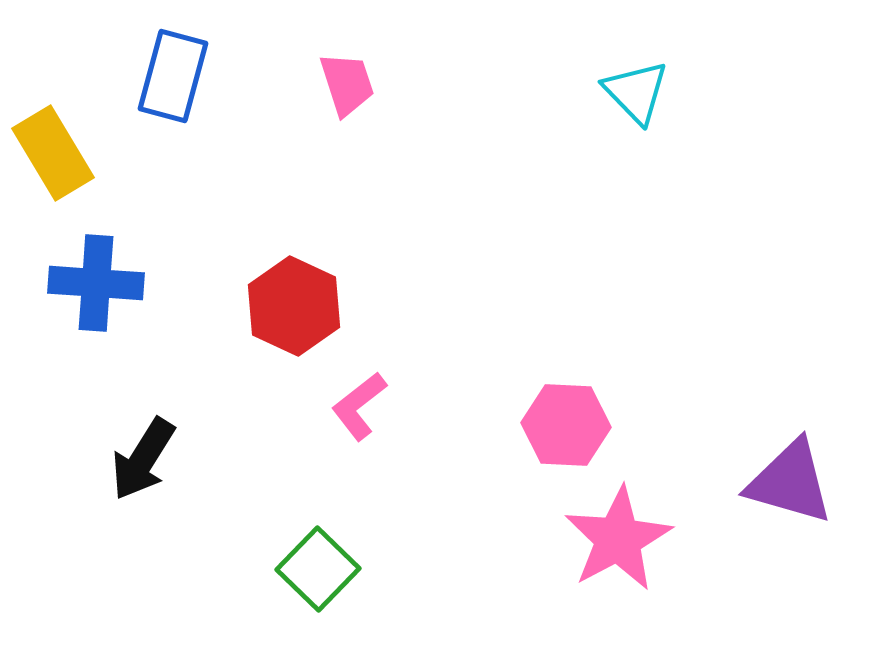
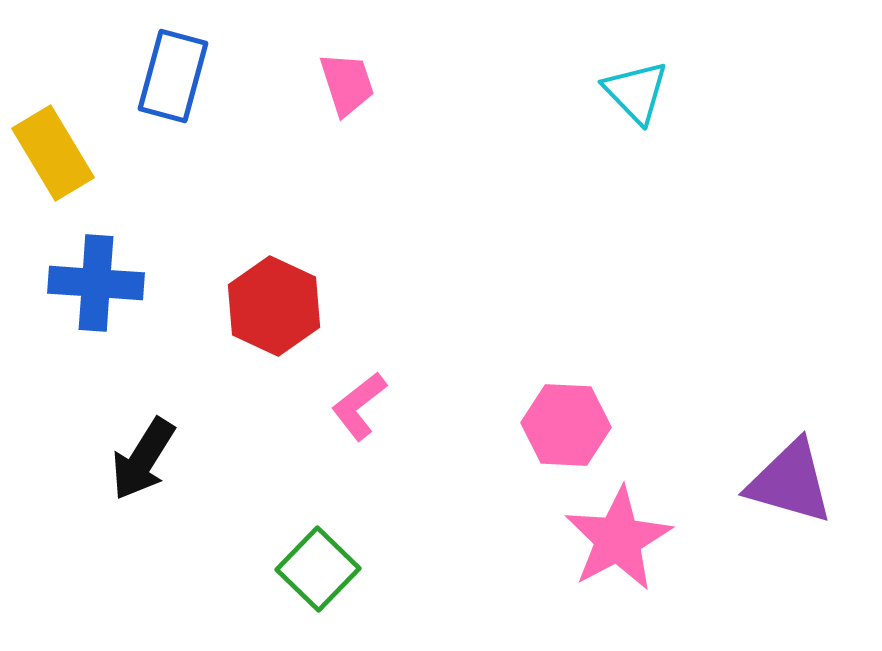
red hexagon: moved 20 px left
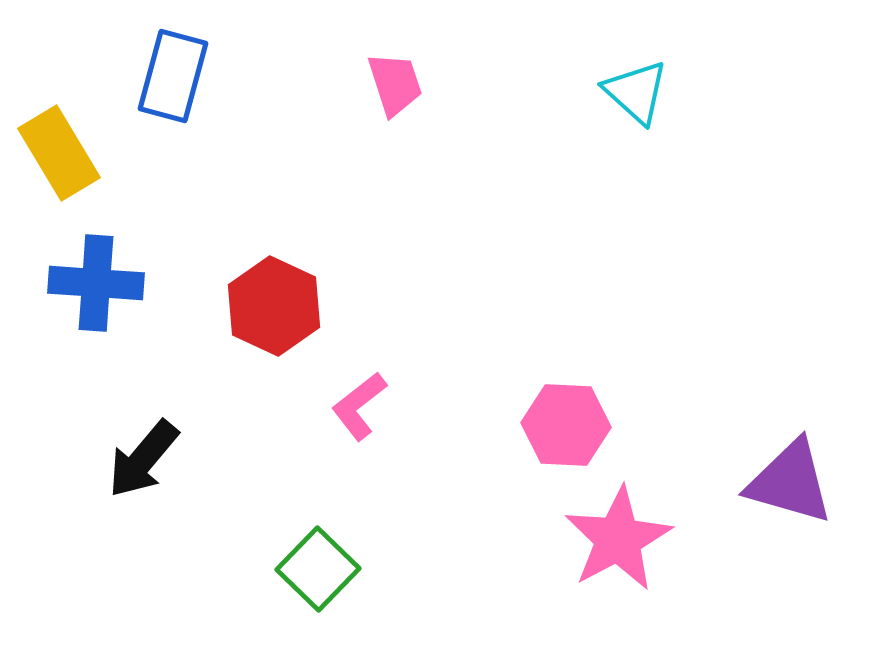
pink trapezoid: moved 48 px right
cyan triangle: rotated 4 degrees counterclockwise
yellow rectangle: moved 6 px right
black arrow: rotated 8 degrees clockwise
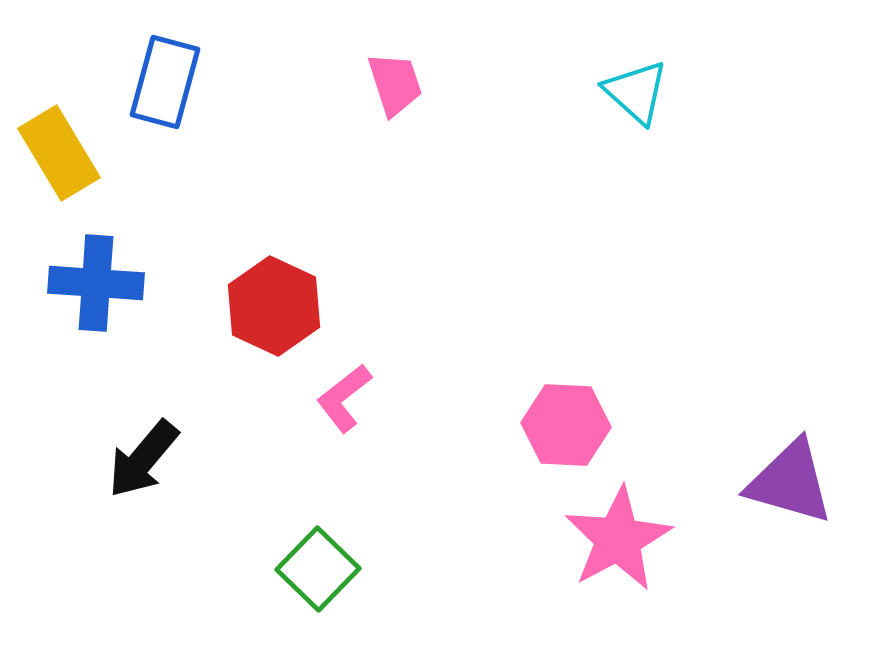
blue rectangle: moved 8 px left, 6 px down
pink L-shape: moved 15 px left, 8 px up
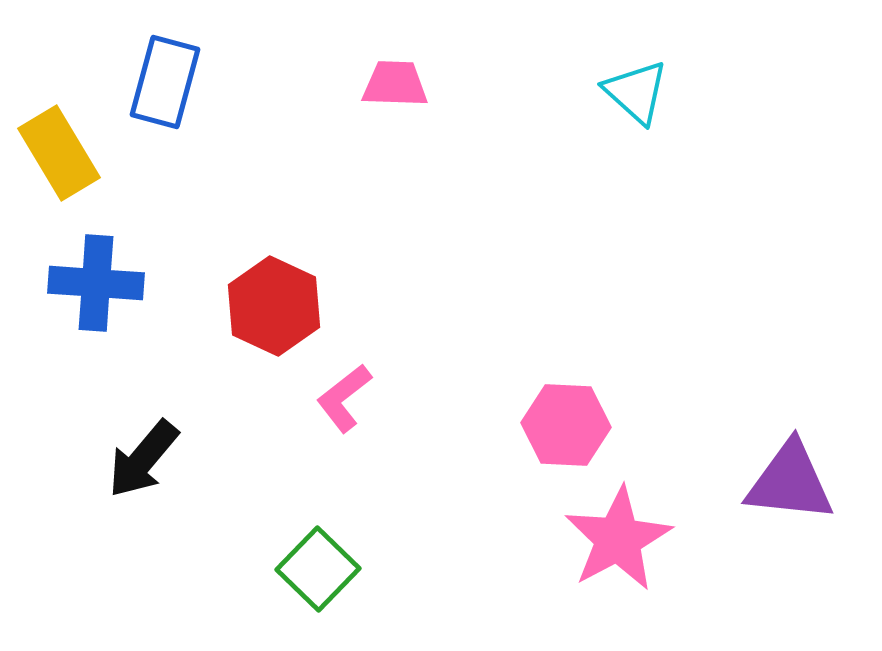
pink trapezoid: rotated 70 degrees counterclockwise
purple triangle: rotated 10 degrees counterclockwise
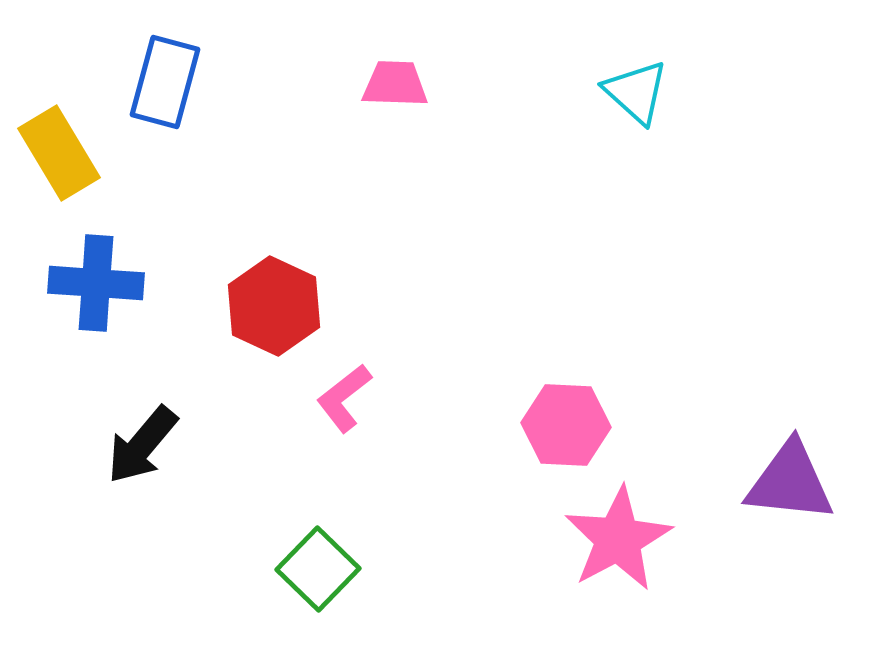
black arrow: moved 1 px left, 14 px up
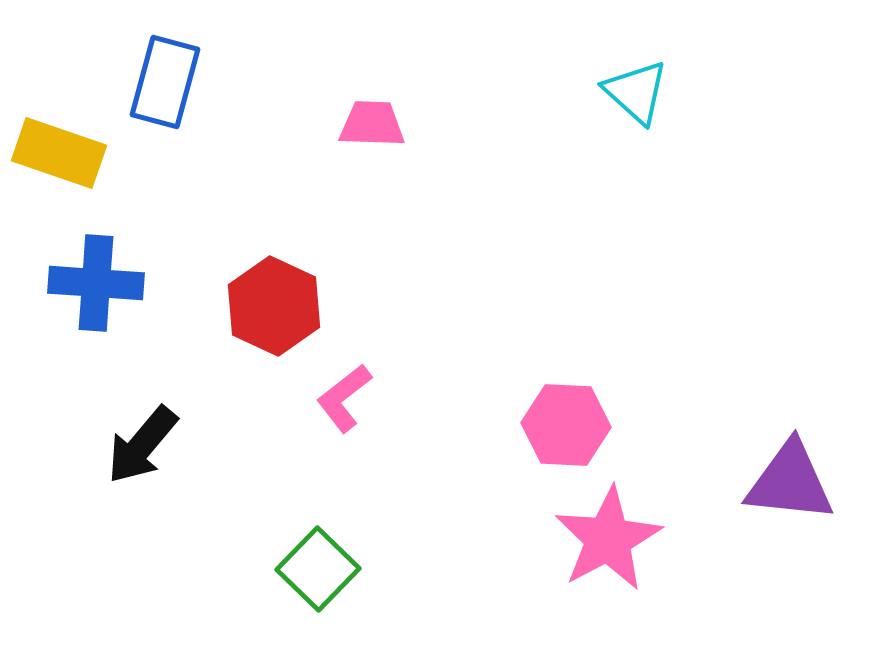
pink trapezoid: moved 23 px left, 40 px down
yellow rectangle: rotated 40 degrees counterclockwise
pink star: moved 10 px left
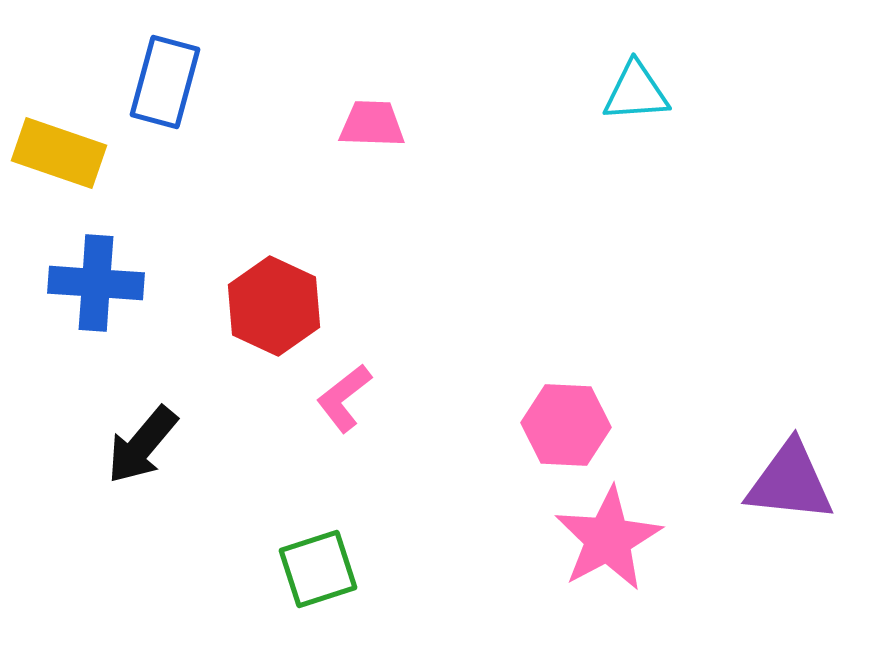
cyan triangle: rotated 46 degrees counterclockwise
green square: rotated 28 degrees clockwise
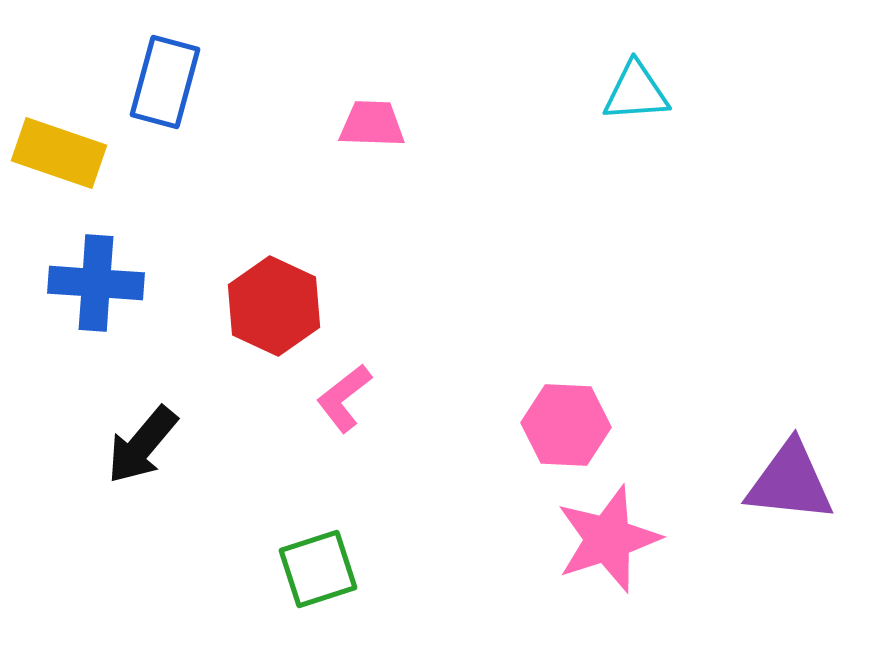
pink star: rotated 10 degrees clockwise
